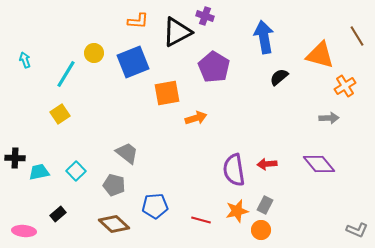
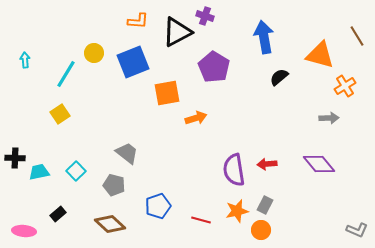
cyan arrow: rotated 14 degrees clockwise
blue pentagon: moved 3 px right; rotated 15 degrees counterclockwise
brown diamond: moved 4 px left
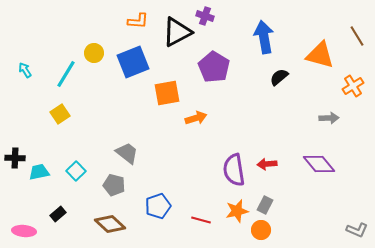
cyan arrow: moved 10 px down; rotated 28 degrees counterclockwise
orange cross: moved 8 px right
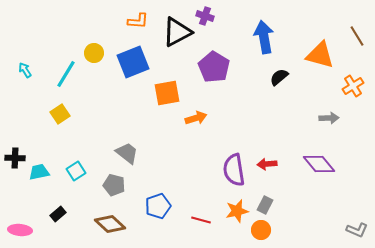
cyan square: rotated 12 degrees clockwise
pink ellipse: moved 4 px left, 1 px up
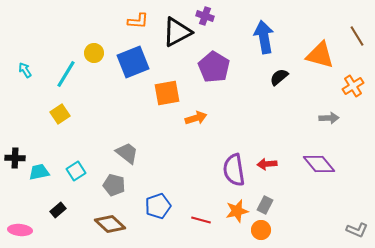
black rectangle: moved 4 px up
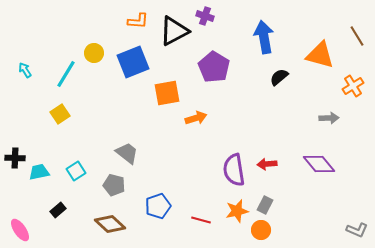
black triangle: moved 3 px left, 1 px up
pink ellipse: rotated 50 degrees clockwise
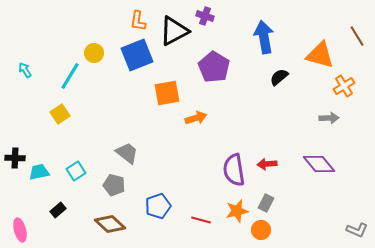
orange L-shape: rotated 95 degrees clockwise
blue square: moved 4 px right, 7 px up
cyan line: moved 4 px right, 2 px down
orange cross: moved 9 px left
gray rectangle: moved 1 px right, 2 px up
pink ellipse: rotated 20 degrees clockwise
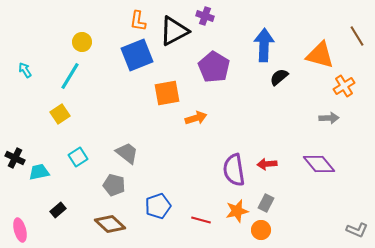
blue arrow: moved 8 px down; rotated 12 degrees clockwise
yellow circle: moved 12 px left, 11 px up
black cross: rotated 24 degrees clockwise
cyan square: moved 2 px right, 14 px up
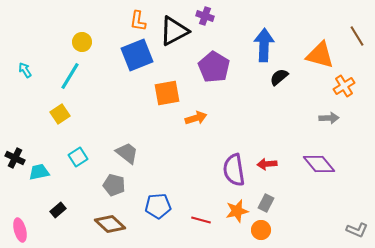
blue pentagon: rotated 15 degrees clockwise
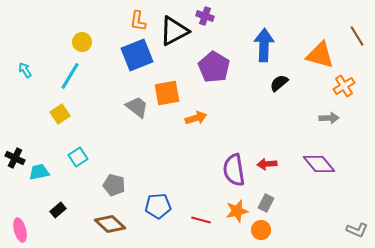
black semicircle: moved 6 px down
gray trapezoid: moved 10 px right, 46 px up
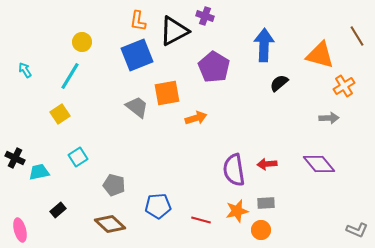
gray rectangle: rotated 60 degrees clockwise
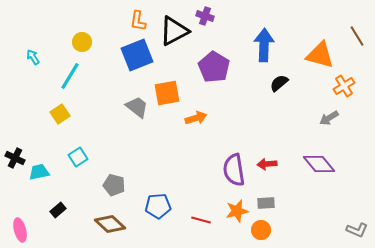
cyan arrow: moved 8 px right, 13 px up
gray arrow: rotated 150 degrees clockwise
